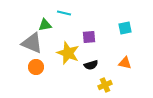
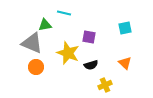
purple square: rotated 16 degrees clockwise
orange triangle: rotated 32 degrees clockwise
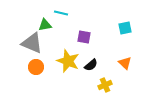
cyan line: moved 3 px left
purple square: moved 5 px left
yellow star: moved 8 px down
black semicircle: rotated 24 degrees counterclockwise
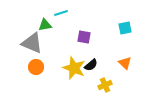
cyan line: rotated 32 degrees counterclockwise
yellow star: moved 6 px right, 7 px down
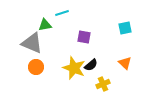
cyan line: moved 1 px right
yellow cross: moved 2 px left, 1 px up
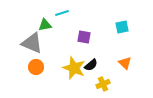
cyan square: moved 3 px left, 1 px up
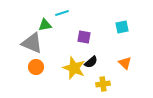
black semicircle: moved 3 px up
yellow cross: rotated 16 degrees clockwise
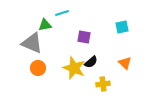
orange circle: moved 2 px right, 1 px down
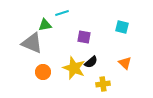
cyan square: rotated 24 degrees clockwise
orange circle: moved 5 px right, 4 px down
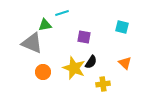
black semicircle: rotated 16 degrees counterclockwise
